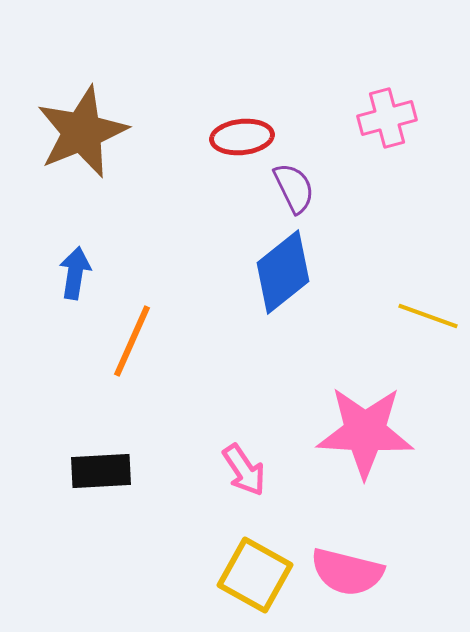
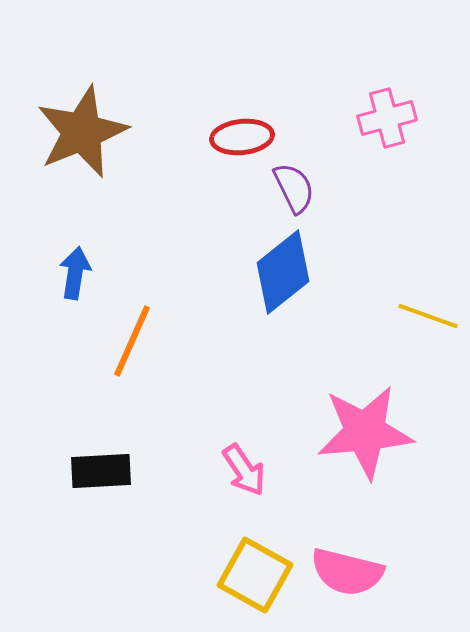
pink star: rotated 8 degrees counterclockwise
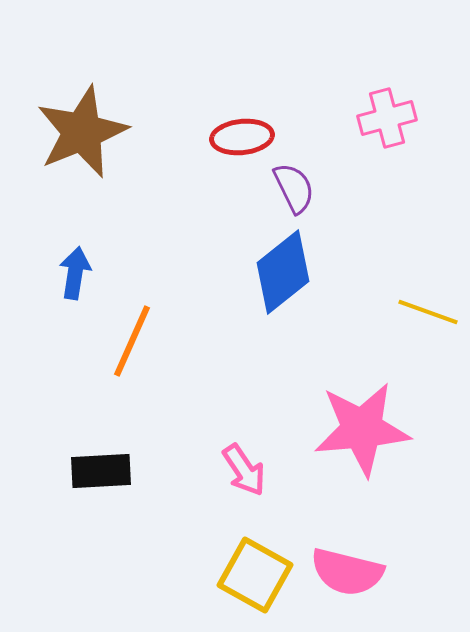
yellow line: moved 4 px up
pink star: moved 3 px left, 3 px up
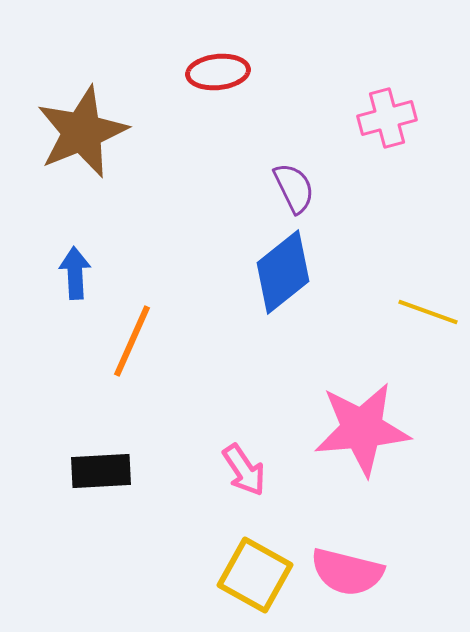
red ellipse: moved 24 px left, 65 px up
blue arrow: rotated 12 degrees counterclockwise
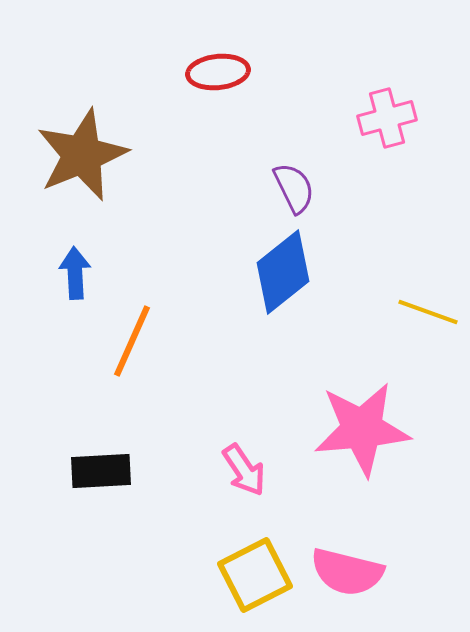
brown star: moved 23 px down
yellow square: rotated 34 degrees clockwise
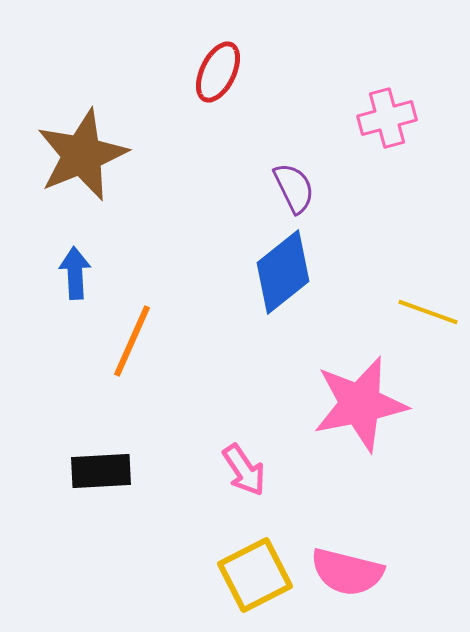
red ellipse: rotated 58 degrees counterclockwise
pink star: moved 2 px left, 25 px up; rotated 6 degrees counterclockwise
